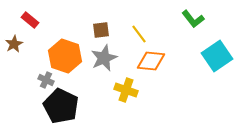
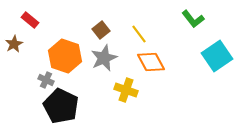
brown square: rotated 30 degrees counterclockwise
orange diamond: moved 1 px down; rotated 56 degrees clockwise
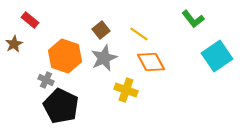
yellow line: rotated 18 degrees counterclockwise
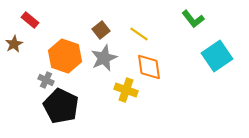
orange diamond: moved 2 px left, 5 px down; rotated 20 degrees clockwise
